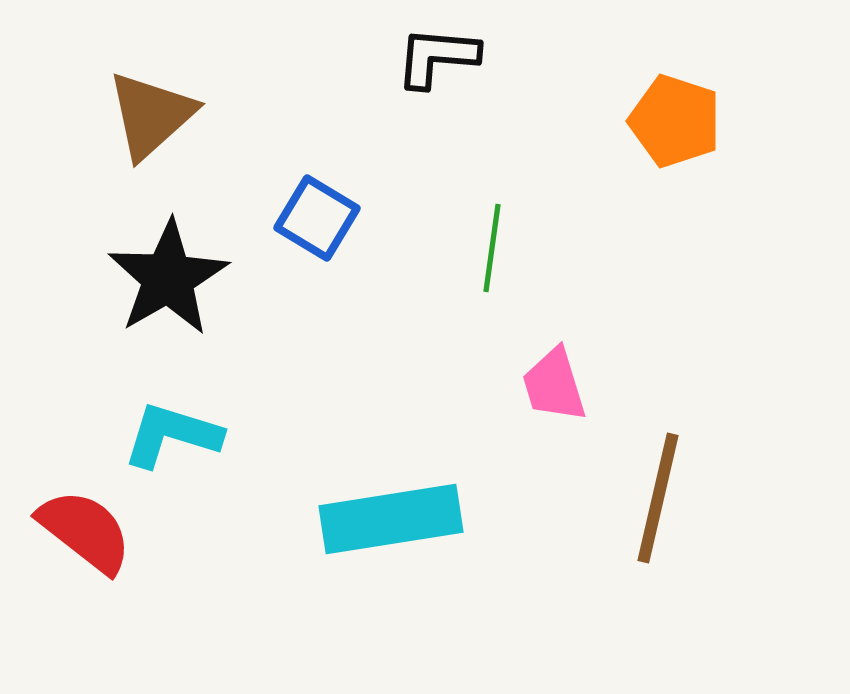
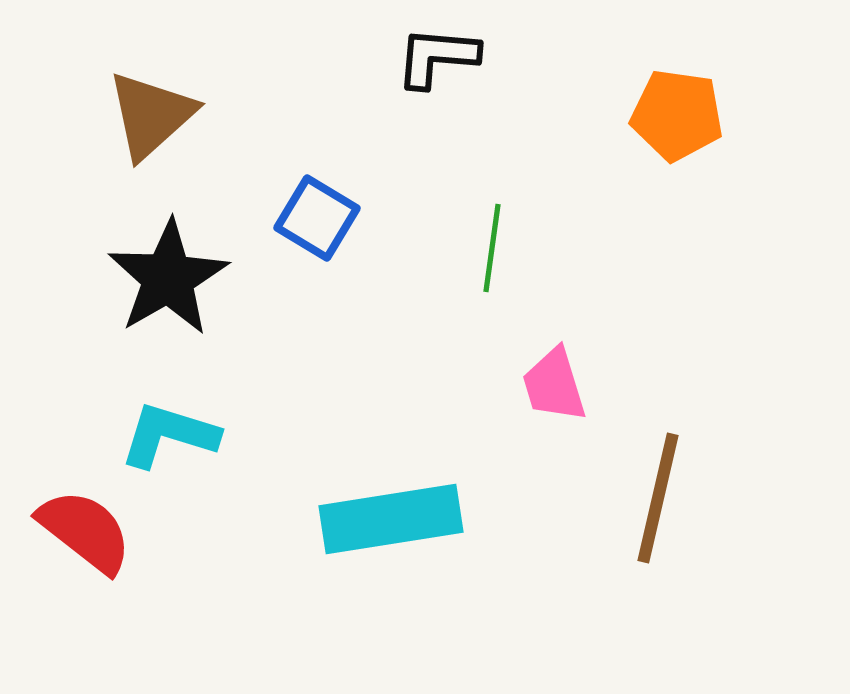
orange pentagon: moved 2 px right, 6 px up; rotated 10 degrees counterclockwise
cyan L-shape: moved 3 px left
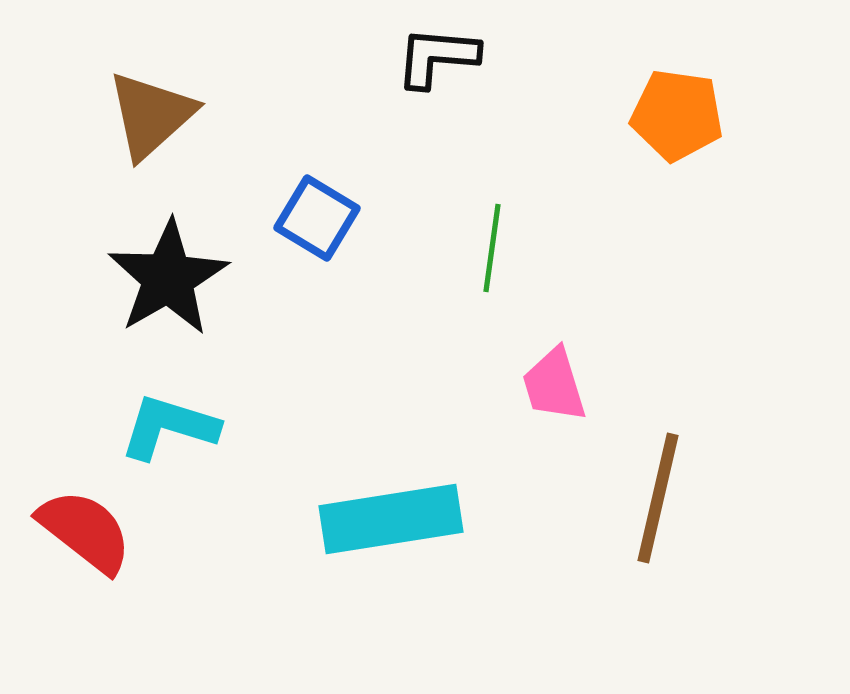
cyan L-shape: moved 8 px up
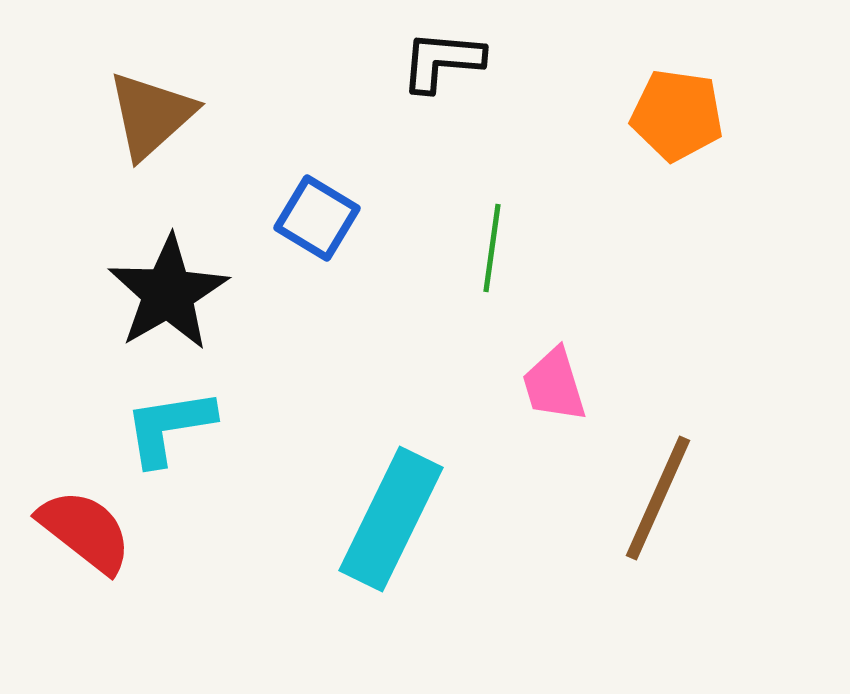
black L-shape: moved 5 px right, 4 px down
black star: moved 15 px down
cyan L-shape: rotated 26 degrees counterclockwise
brown line: rotated 11 degrees clockwise
cyan rectangle: rotated 55 degrees counterclockwise
